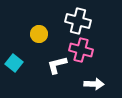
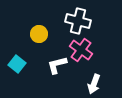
pink cross: rotated 20 degrees clockwise
cyan square: moved 3 px right, 1 px down
white arrow: rotated 108 degrees clockwise
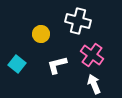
yellow circle: moved 2 px right
pink cross: moved 11 px right, 5 px down
white arrow: rotated 138 degrees clockwise
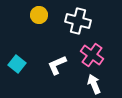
yellow circle: moved 2 px left, 19 px up
white L-shape: rotated 10 degrees counterclockwise
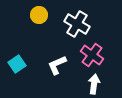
white cross: moved 1 px left, 3 px down; rotated 15 degrees clockwise
cyan square: rotated 18 degrees clockwise
white arrow: rotated 30 degrees clockwise
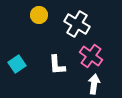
pink cross: moved 1 px left, 1 px down
white L-shape: rotated 70 degrees counterclockwise
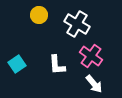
white arrow: rotated 132 degrees clockwise
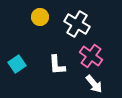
yellow circle: moved 1 px right, 2 px down
